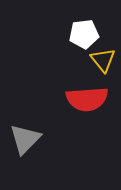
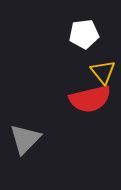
yellow triangle: moved 12 px down
red semicircle: moved 3 px right; rotated 9 degrees counterclockwise
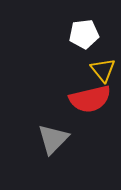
yellow triangle: moved 2 px up
gray triangle: moved 28 px right
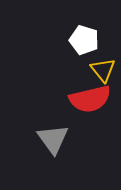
white pentagon: moved 6 px down; rotated 24 degrees clockwise
gray triangle: rotated 20 degrees counterclockwise
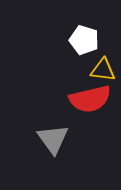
yellow triangle: rotated 44 degrees counterclockwise
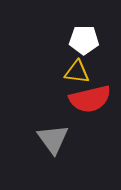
white pentagon: rotated 16 degrees counterclockwise
yellow triangle: moved 26 px left, 2 px down
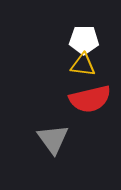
yellow triangle: moved 6 px right, 7 px up
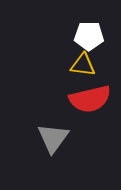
white pentagon: moved 5 px right, 4 px up
gray triangle: moved 1 px up; rotated 12 degrees clockwise
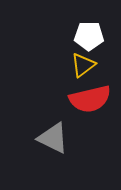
yellow triangle: rotated 44 degrees counterclockwise
gray triangle: rotated 40 degrees counterclockwise
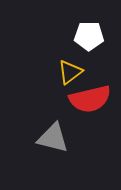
yellow triangle: moved 13 px left, 7 px down
gray triangle: rotated 12 degrees counterclockwise
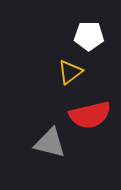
red semicircle: moved 16 px down
gray triangle: moved 3 px left, 5 px down
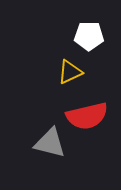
yellow triangle: rotated 12 degrees clockwise
red semicircle: moved 3 px left, 1 px down
